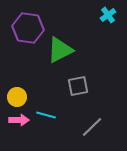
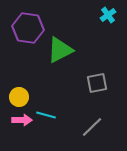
gray square: moved 19 px right, 3 px up
yellow circle: moved 2 px right
pink arrow: moved 3 px right
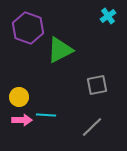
cyan cross: moved 1 px down
purple hexagon: rotated 12 degrees clockwise
gray square: moved 2 px down
cyan line: rotated 12 degrees counterclockwise
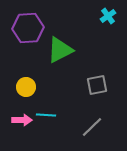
purple hexagon: rotated 24 degrees counterclockwise
yellow circle: moved 7 px right, 10 px up
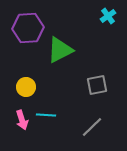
pink arrow: rotated 72 degrees clockwise
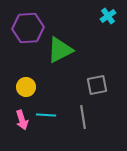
gray line: moved 9 px left, 10 px up; rotated 55 degrees counterclockwise
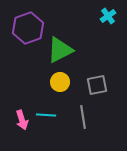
purple hexagon: rotated 16 degrees counterclockwise
yellow circle: moved 34 px right, 5 px up
